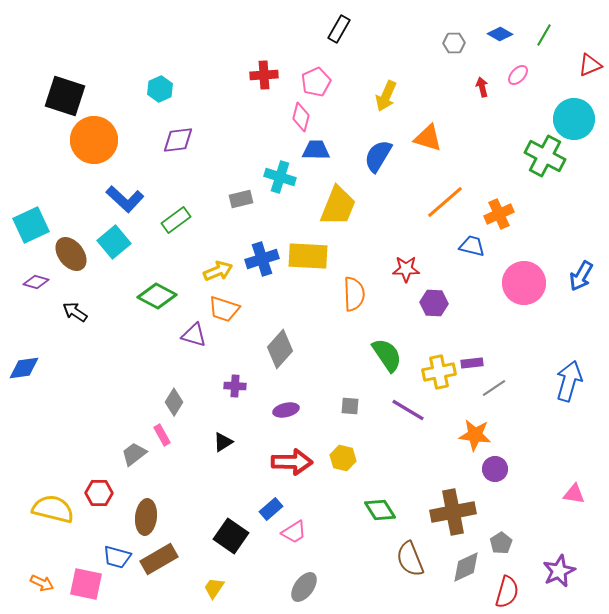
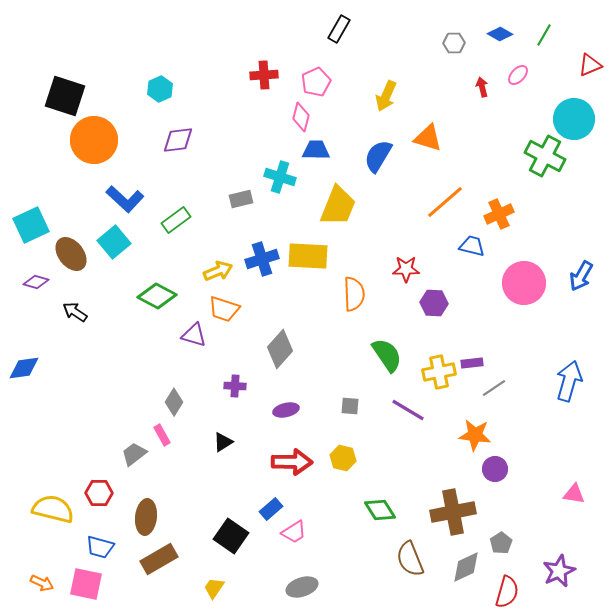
blue trapezoid at (117, 557): moved 17 px left, 10 px up
gray ellipse at (304, 587): moved 2 px left; rotated 36 degrees clockwise
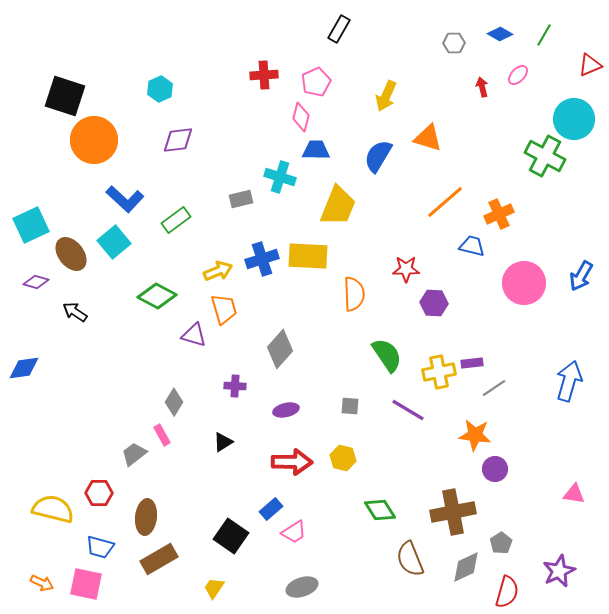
orange trapezoid at (224, 309): rotated 124 degrees counterclockwise
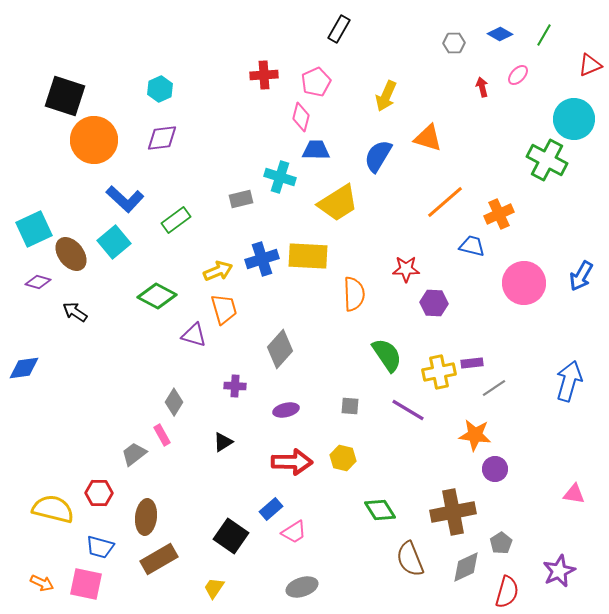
purple diamond at (178, 140): moved 16 px left, 2 px up
green cross at (545, 156): moved 2 px right, 4 px down
yellow trapezoid at (338, 206): moved 3 px up; rotated 36 degrees clockwise
cyan square at (31, 225): moved 3 px right, 4 px down
purple diamond at (36, 282): moved 2 px right
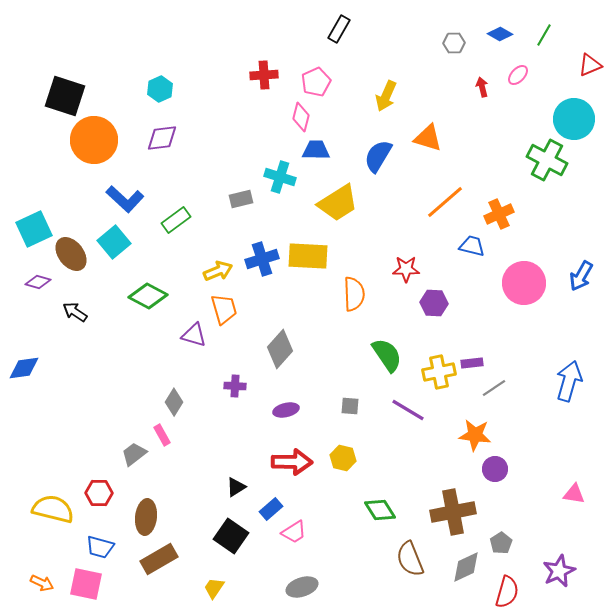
green diamond at (157, 296): moved 9 px left
black triangle at (223, 442): moved 13 px right, 45 px down
